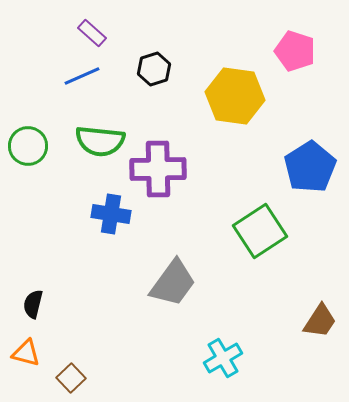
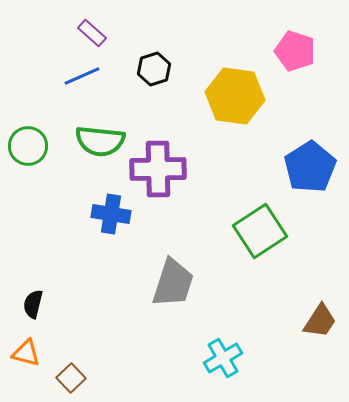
gray trapezoid: rotated 18 degrees counterclockwise
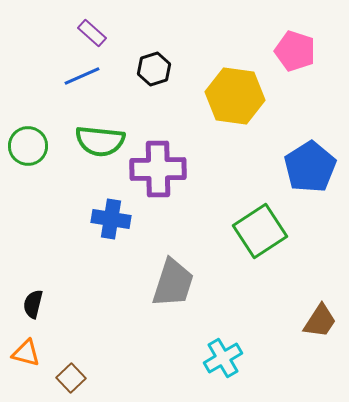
blue cross: moved 5 px down
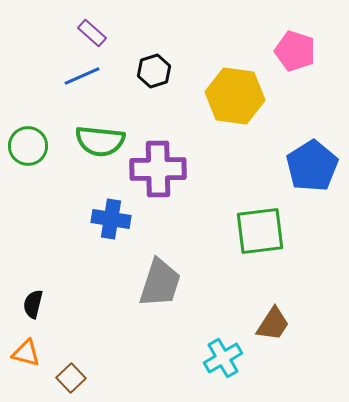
black hexagon: moved 2 px down
blue pentagon: moved 2 px right, 1 px up
green square: rotated 26 degrees clockwise
gray trapezoid: moved 13 px left
brown trapezoid: moved 47 px left, 3 px down
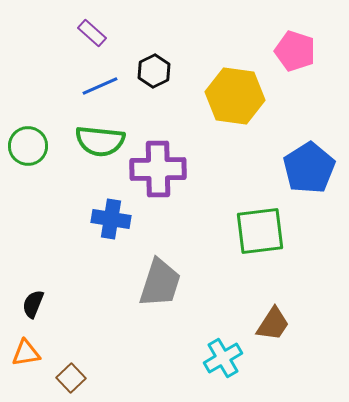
black hexagon: rotated 8 degrees counterclockwise
blue line: moved 18 px right, 10 px down
blue pentagon: moved 3 px left, 2 px down
black semicircle: rotated 8 degrees clockwise
orange triangle: rotated 24 degrees counterclockwise
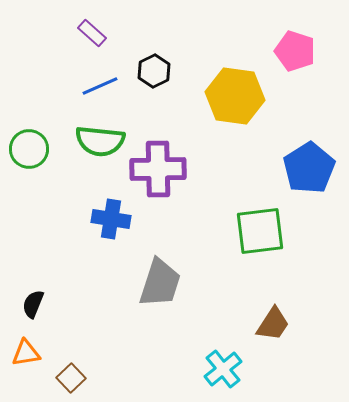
green circle: moved 1 px right, 3 px down
cyan cross: moved 11 px down; rotated 9 degrees counterclockwise
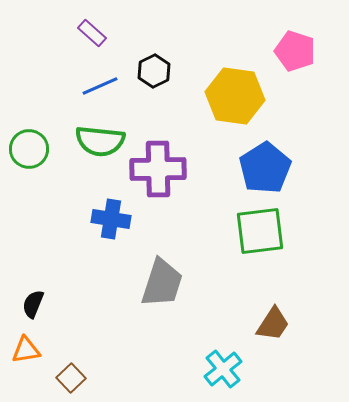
blue pentagon: moved 44 px left
gray trapezoid: moved 2 px right
orange triangle: moved 3 px up
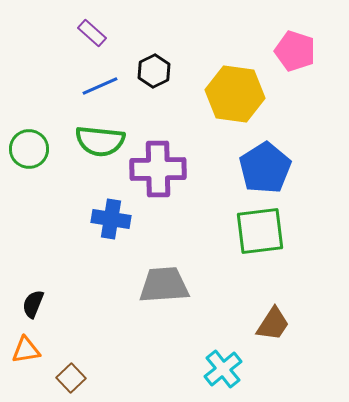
yellow hexagon: moved 2 px up
gray trapezoid: moved 2 px right, 2 px down; rotated 112 degrees counterclockwise
